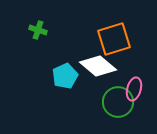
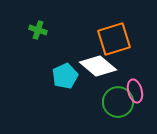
pink ellipse: moved 1 px right, 2 px down; rotated 30 degrees counterclockwise
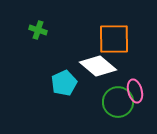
orange square: rotated 16 degrees clockwise
cyan pentagon: moved 1 px left, 7 px down
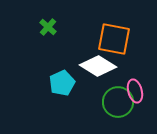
green cross: moved 10 px right, 3 px up; rotated 24 degrees clockwise
orange square: rotated 12 degrees clockwise
white diamond: rotated 9 degrees counterclockwise
cyan pentagon: moved 2 px left
